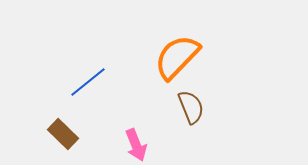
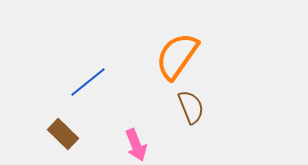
orange semicircle: moved 1 px up; rotated 9 degrees counterclockwise
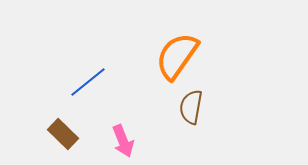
brown semicircle: rotated 148 degrees counterclockwise
pink arrow: moved 13 px left, 4 px up
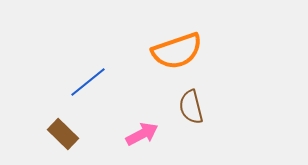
orange semicircle: moved 5 px up; rotated 144 degrees counterclockwise
brown semicircle: rotated 24 degrees counterclockwise
pink arrow: moved 19 px right, 7 px up; rotated 96 degrees counterclockwise
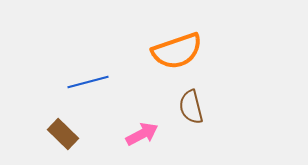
blue line: rotated 24 degrees clockwise
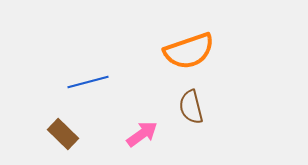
orange semicircle: moved 12 px right
pink arrow: rotated 8 degrees counterclockwise
